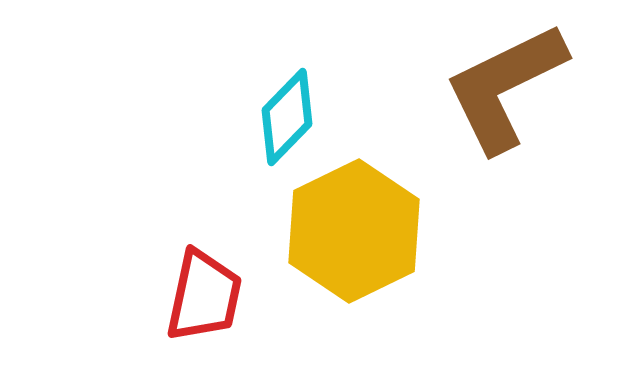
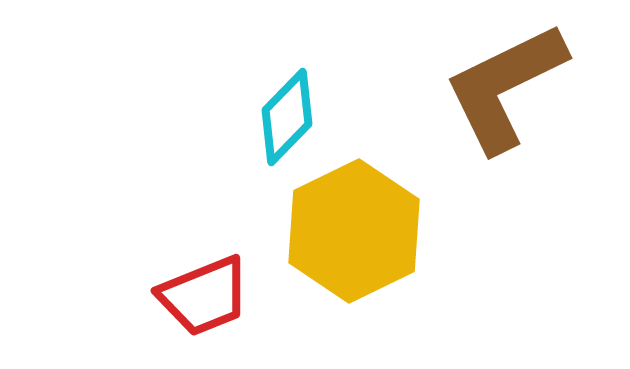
red trapezoid: rotated 56 degrees clockwise
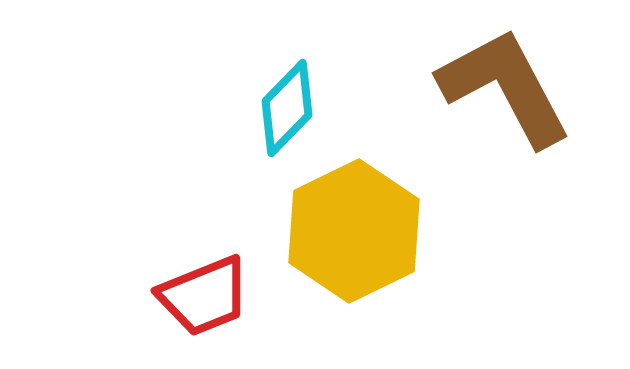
brown L-shape: rotated 88 degrees clockwise
cyan diamond: moved 9 px up
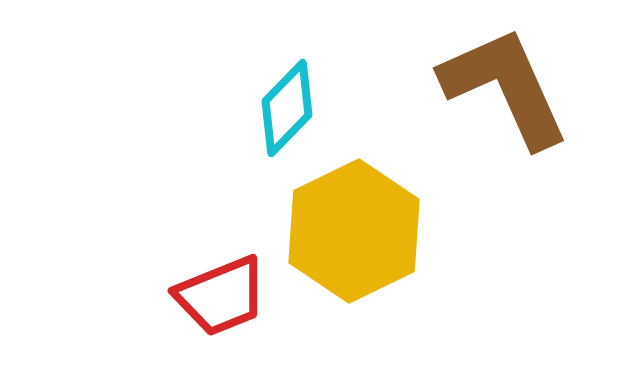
brown L-shape: rotated 4 degrees clockwise
red trapezoid: moved 17 px right
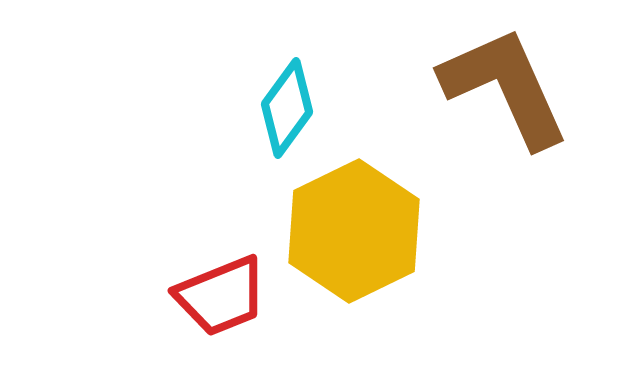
cyan diamond: rotated 8 degrees counterclockwise
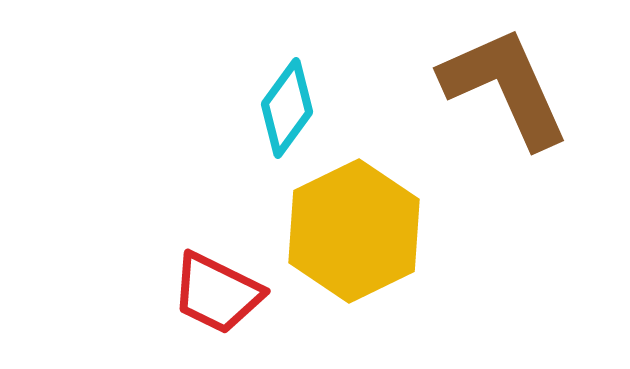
red trapezoid: moved 4 px left, 3 px up; rotated 48 degrees clockwise
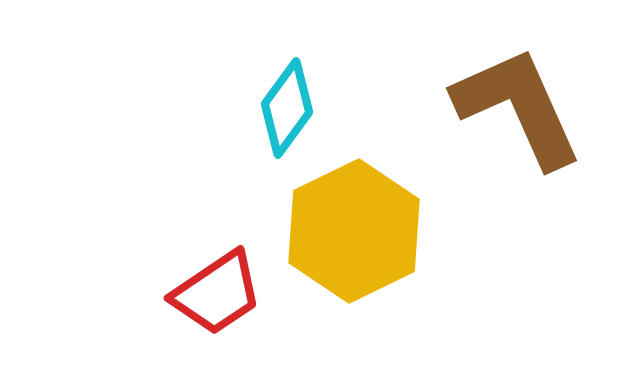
brown L-shape: moved 13 px right, 20 px down
red trapezoid: rotated 60 degrees counterclockwise
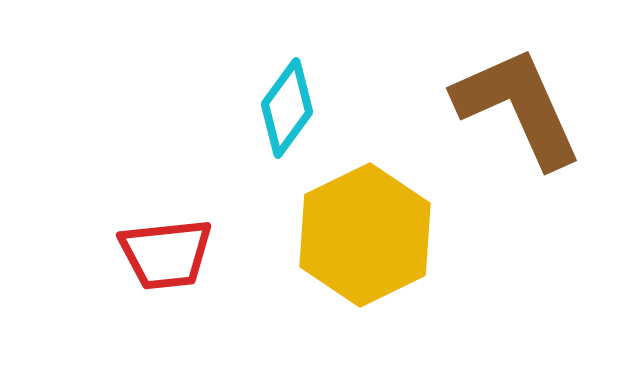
yellow hexagon: moved 11 px right, 4 px down
red trapezoid: moved 51 px left, 39 px up; rotated 28 degrees clockwise
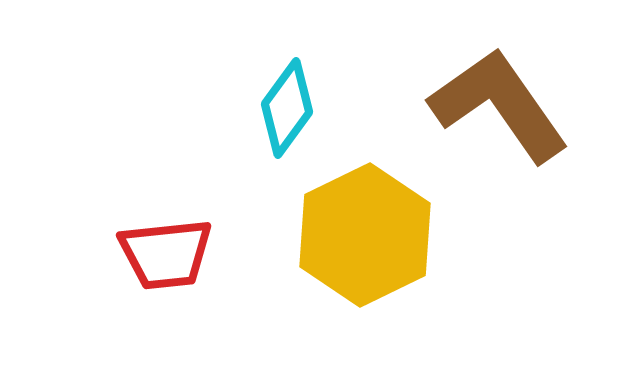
brown L-shape: moved 19 px left, 2 px up; rotated 11 degrees counterclockwise
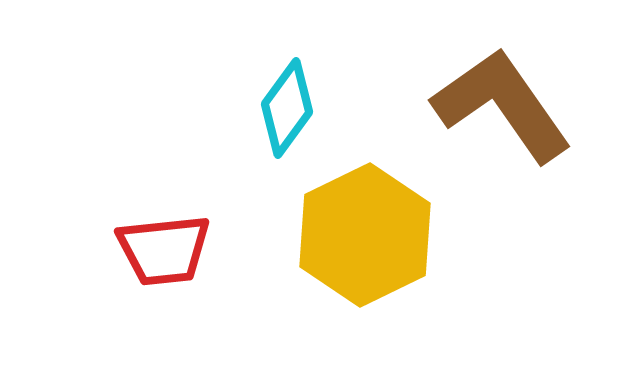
brown L-shape: moved 3 px right
red trapezoid: moved 2 px left, 4 px up
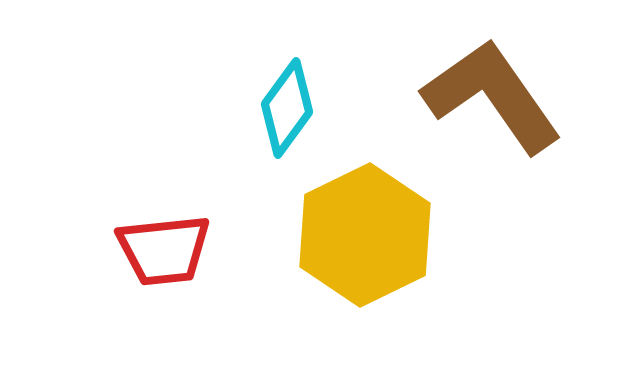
brown L-shape: moved 10 px left, 9 px up
